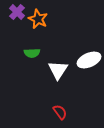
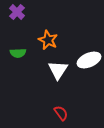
orange star: moved 10 px right, 21 px down
green semicircle: moved 14 px left
red semicircle: moved 1 px right, 1 px down
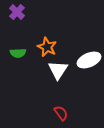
orange star: moved 1 px left, 7 px down
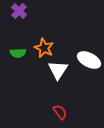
purple cross: moved 2 px right, 1 px up
orange star: moved 3 px left, 1 px down
white ellipse: rotated 50 degrees clockwise
red semicircle: moved 1 px left, 1 px up
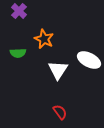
orange star: moved 9 px up
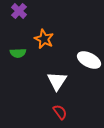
white triangle: moved 1 px left, 11 px down
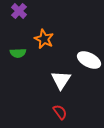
white triangle: moved 4 px right, 1 px up
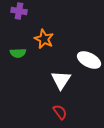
purple cross: rotated 35 degrees counterclockwise
